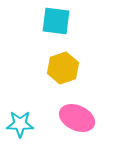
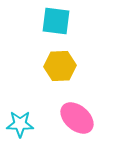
yellow hexagon: moved 3 px left, 2 px up; rotated 16 degrees clockwise
pink ellipse: rotated 16 degrees clockwise
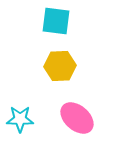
cyan star: moved 5 px up
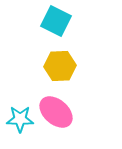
cyan square: rotated 20 degrees clockwise
pink ellipse: moved 21 px left, 6 px up
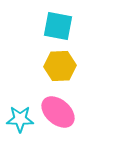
cyan square: moved 2 px right, 5 px down; rotated 16 degrees counterclockwise
pink ellipse: moved 2 px right
